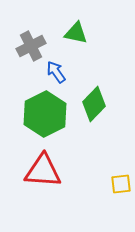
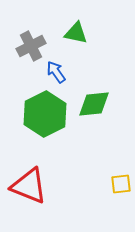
green diamond: rotated 40 degrees clockwise
red triangle: moved 14 px left, 15 px down; rotated 18 degrees clockwise
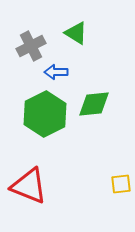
green triangle: rotated 20 degrees clockwise
blue arrow: rotated 55 degrees counterclockwise
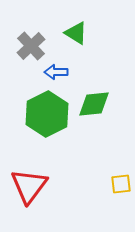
gray cross: rotated 16 degrees counterclockwise
green hexagon: moved 2 px right
red triangle: rotated 45 degrees clockwise
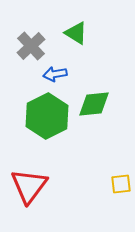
blue arrow: moved 1 px left, 2 px down; rotated 10 degrees counterclockwise
green hexagon: moved 2 px down
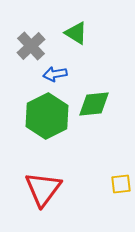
red triangle: moved 14 px right, 3 px down
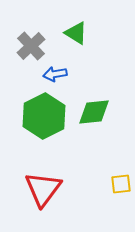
green diamond: moved 8 px down
green hexagon: moved 3 px left
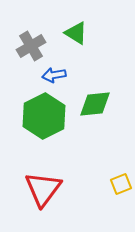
gray cross: rotated 12 degrees clockwise
blue arrow: moved 1 px left, 1 px down
green diamond: moved 1 px right, 8 px up
yellow square: rotated 15 degrees counterclockwise
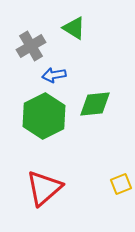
green triangle: moved 2 px left, 5 px up
red triangle: moved 1 px right, 1 px up; rotated 12 degrees clockwise
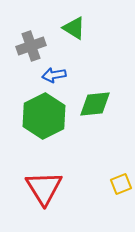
gray cross: rotated 12 degrees clockwise
red triangle: rotated 21 degrees counterclockwise
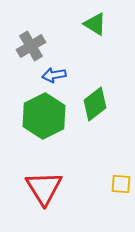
green triangle: moved 21 px right, 4 px up
gray cross: rotated 12 degrees counterclockwise
green diamond: rotated 32 degrees counterclockwise
yellow square: rotated 25 degrees clockwise
